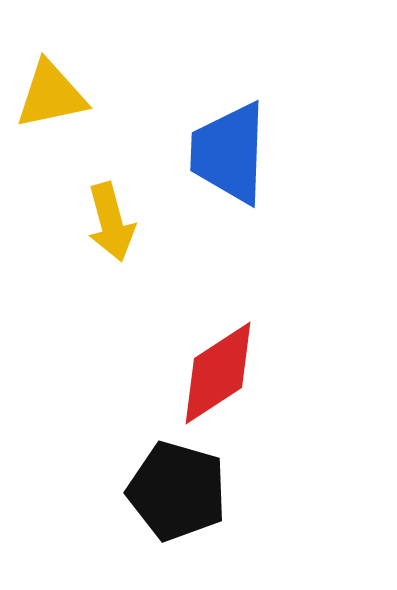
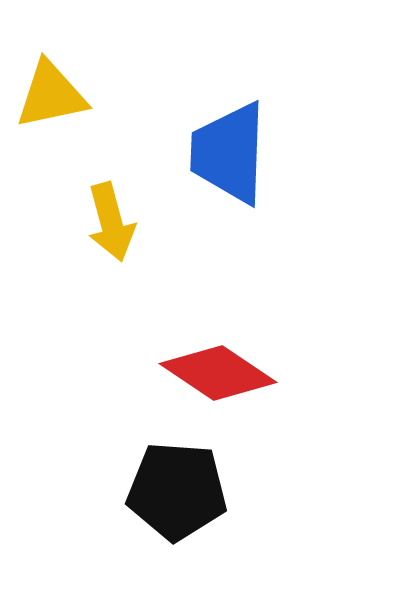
red diamond: rotated 67 degrees clockwise
black pentagon: rotated 12 degrees counterclockwise
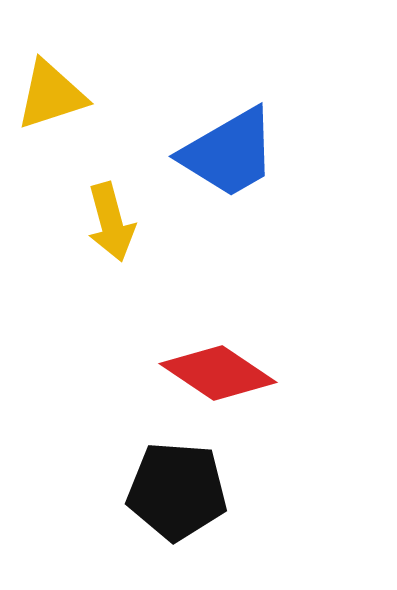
yellow triangle: rotated 6 degrees counterclockwise
blue trapezoid: rotated 122 degrees counterclockwise
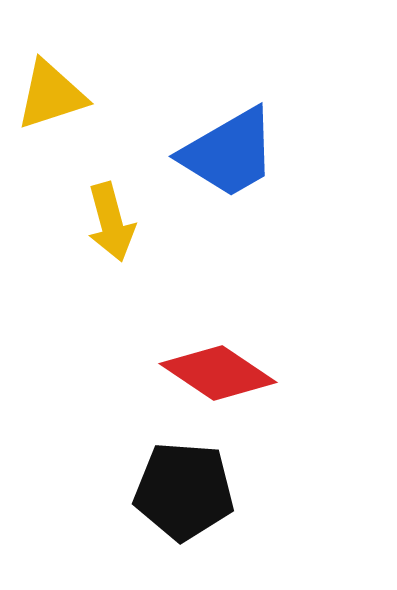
black pentagon: moved 7 px right
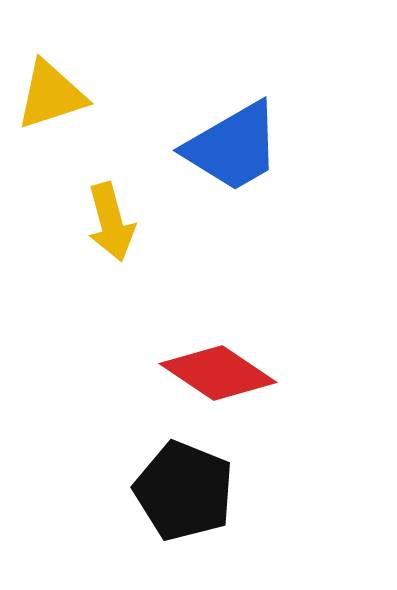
blue trapezoid: moved 4 px right, 6 px up
black pentagon: rotated 18 degrees clockwise
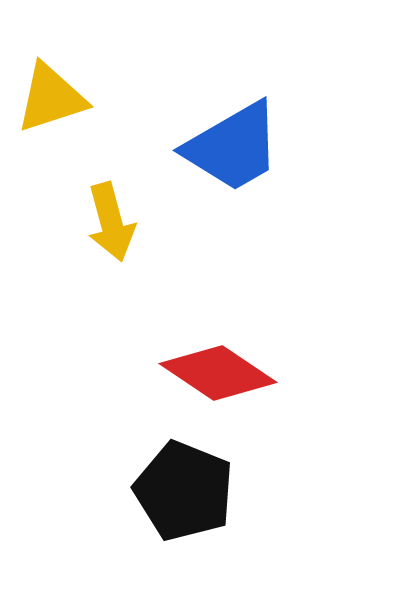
yellow triangle: moved 3 px down
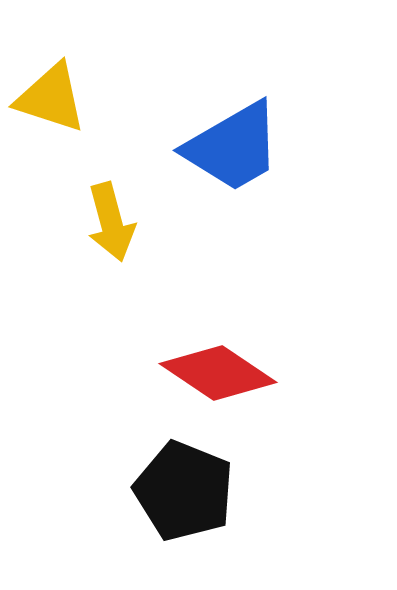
yellow triangle: rotated 36 degrees clockwise
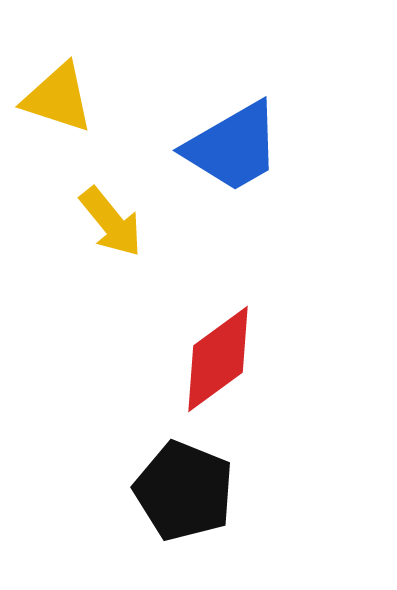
yellow triangle: moved 7 px right
yellow arrow: rotated 24 degrees counterclockwise
red diamond: moved 14 px up; rotated 70 degrees counterclockwise
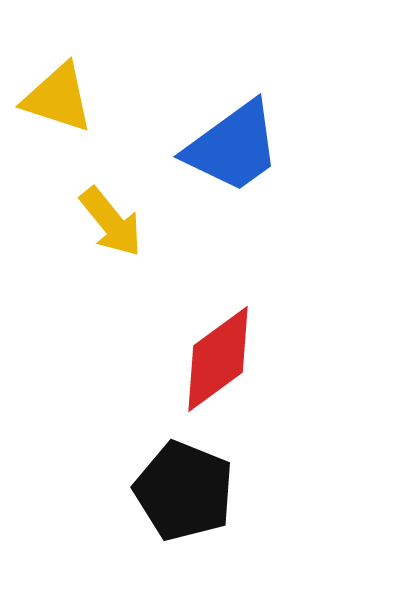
blue trapezoid: rotated 6 degrees counterclockwise
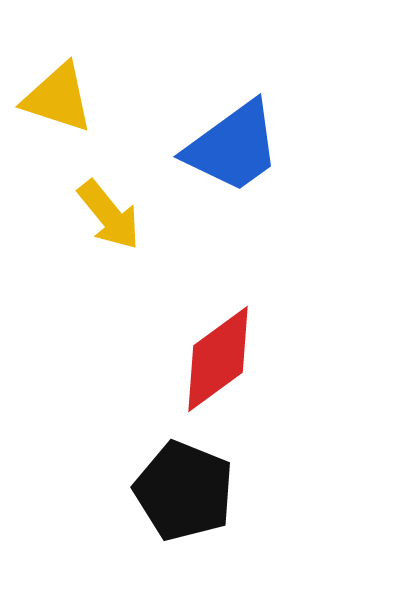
yellow arrow: moved 2 px left, 7 px up
